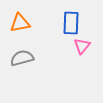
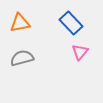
blue rectangle: rotated 45 degrees counterclockwise
pink triangle: moved 2 px left, 6 px down
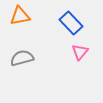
orange triangle: moved 7 px up
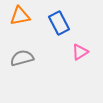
blue rectangle: moved 12 px left; rotated 15 degrees clockwise
pink triangle: rotated 18 degrees clockwise
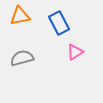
pink triangle: moved 5 px left
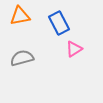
pink triangle: moved 1 px left, 3 px up
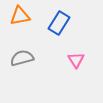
blue rectangle: rotated 60 degrees clockwise
pink triangle: moved 2 px right, 11 px down; rotated 30 degrees counterclockwise
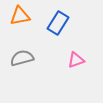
blue rectangle: moved 1 px left
pink triangle: rotated 42 degrees clockwise
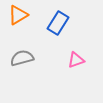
orange triangle: moved 2 px left, 1 px up; rotated 20 degrees counterclockwise
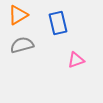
blue rectangle: rotated 45 degrees counterclockwise
gray semicircle: moved 13 px up
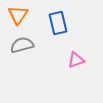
orange triangle: rotated 25 degrees counterclockwise
